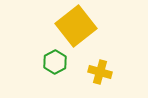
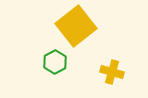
yellow cross: moved 12 px right
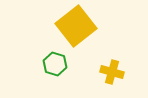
green hexagon: moved 2 px down; rotated 15 degrees counterclockwise
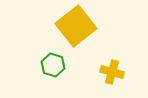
green hexagon: moved 2 px left, 1 px down
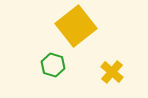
yellow cross: rotated 25 degrees clockwise
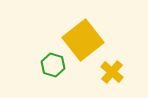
yellow square: moved 7 px right, 14 px down
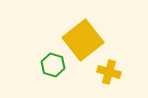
yellow cross: moved 3 px left; rotated 25 degrees counterclockwise
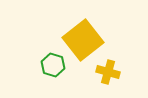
yellow cross: moved 1 px left
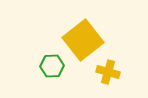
green hexagon: moved 1 px left, 1 px down; rotated 20 degrees counterclockwise
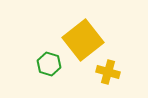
green hexagon: moved 3 px left, 2 px up; rotated 20 degrees clockwise
